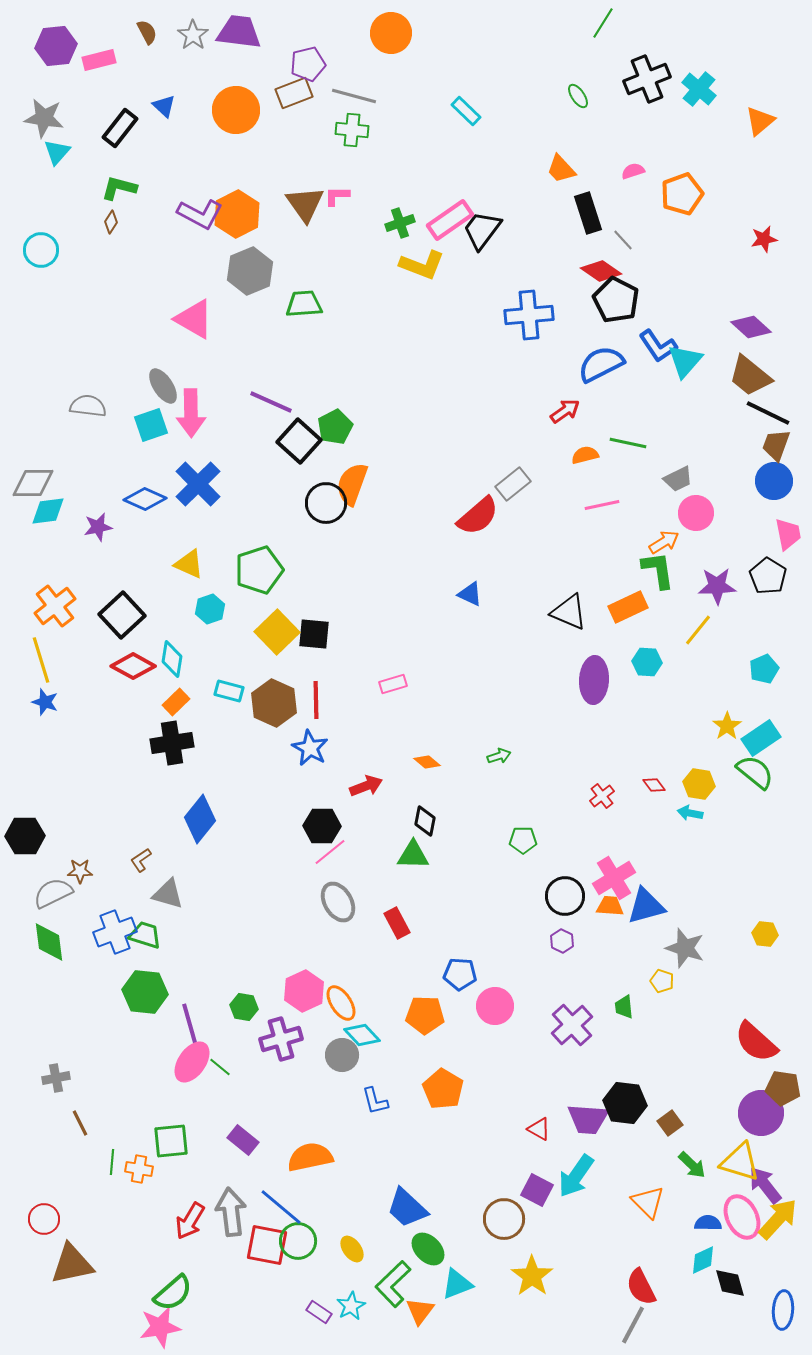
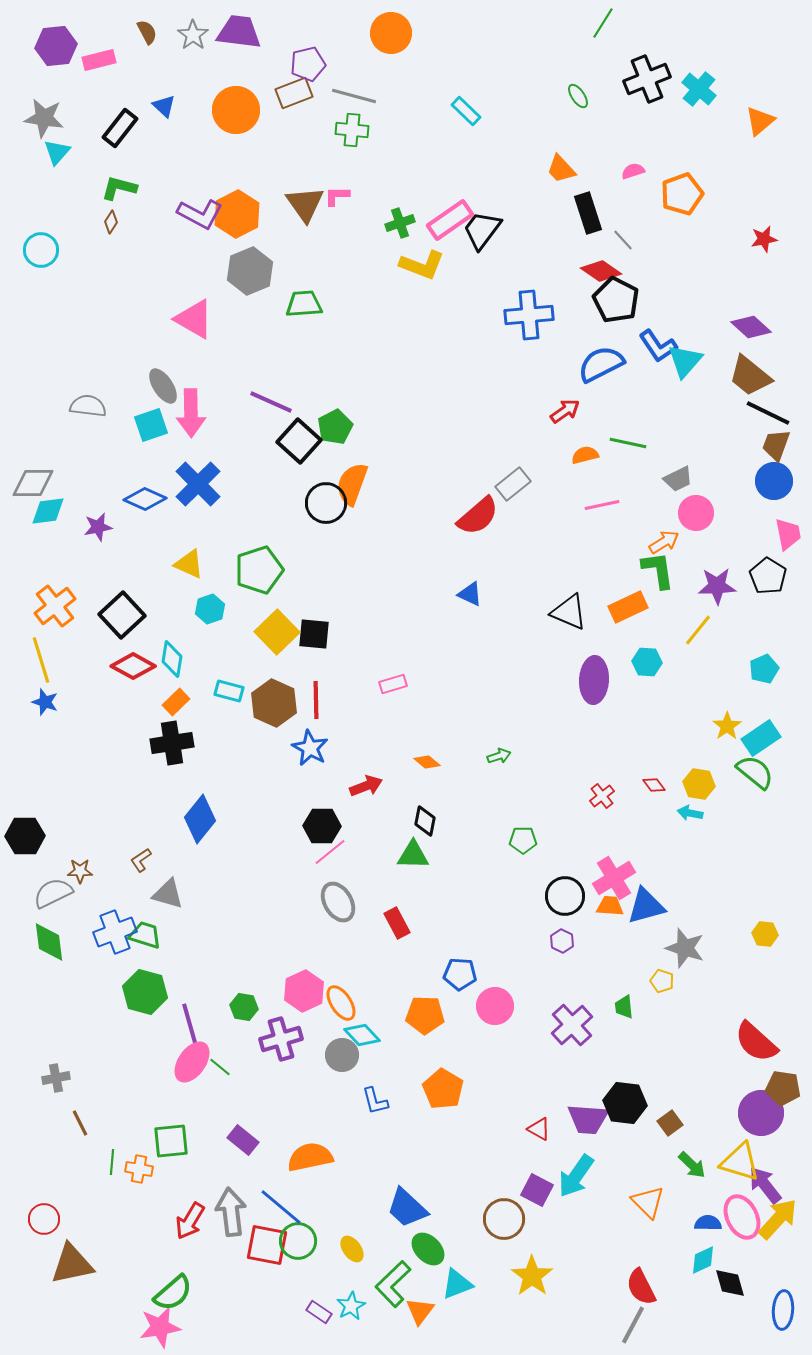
green hexagon at (145, 992): rotated 9 degrees clockwise
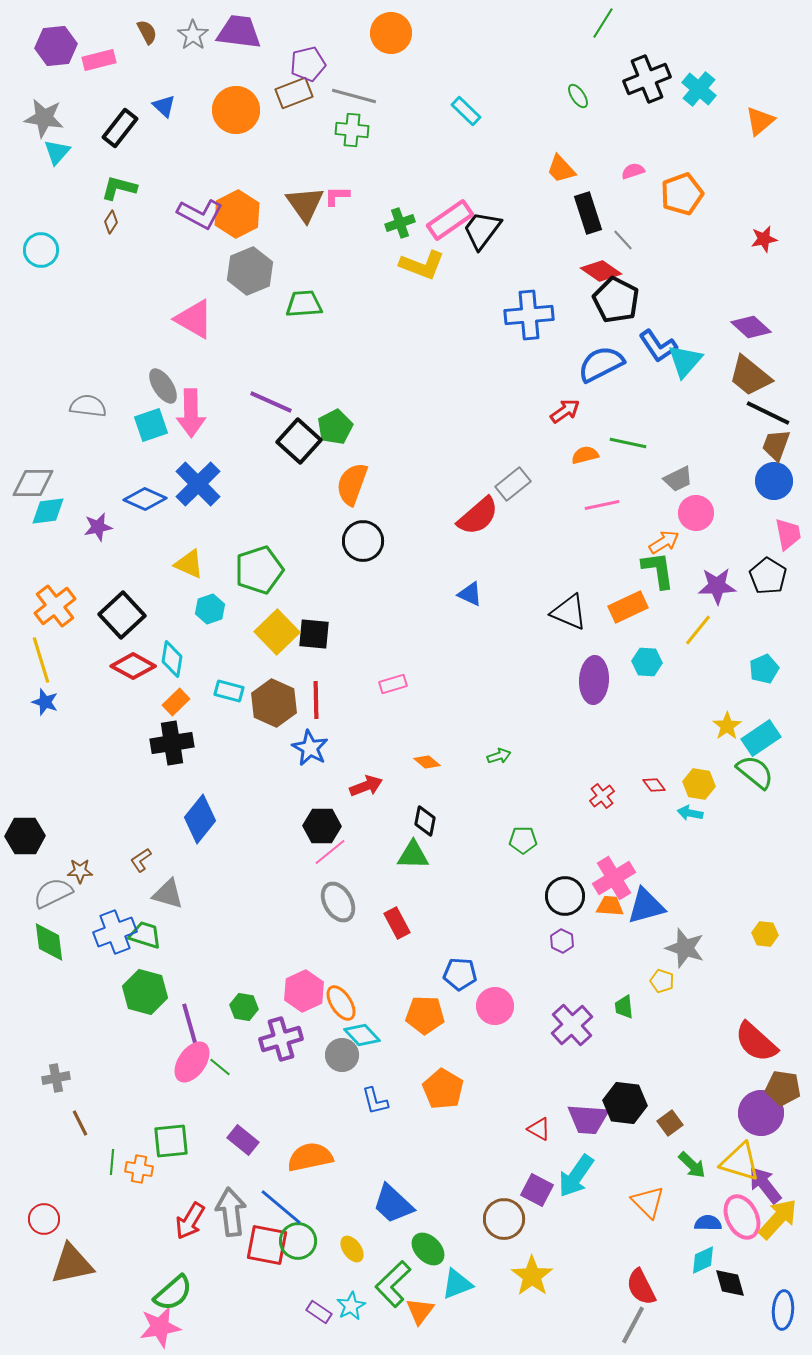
black circle at (326, 503): moved 37 px right, 38 px down
blue trapezoid at (407, 1208): moved 14 px left, 4 px up
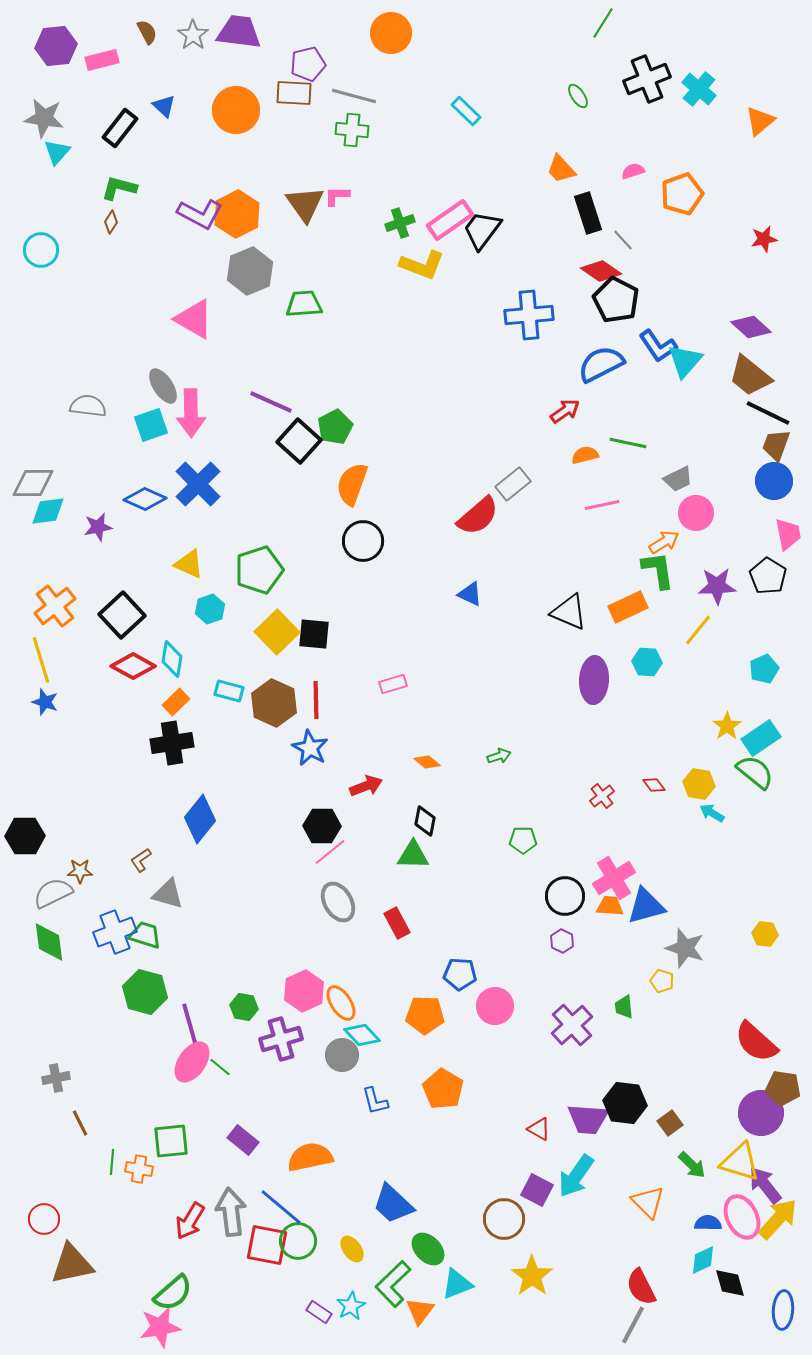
pink rectangle at (99, 60): moved 3 px right
brown rectangle at (294, 93): rotated 24 degrees clockwise
cyan arrow at (690, 813): moved 22 px right; rotated 20 degrees clockwise
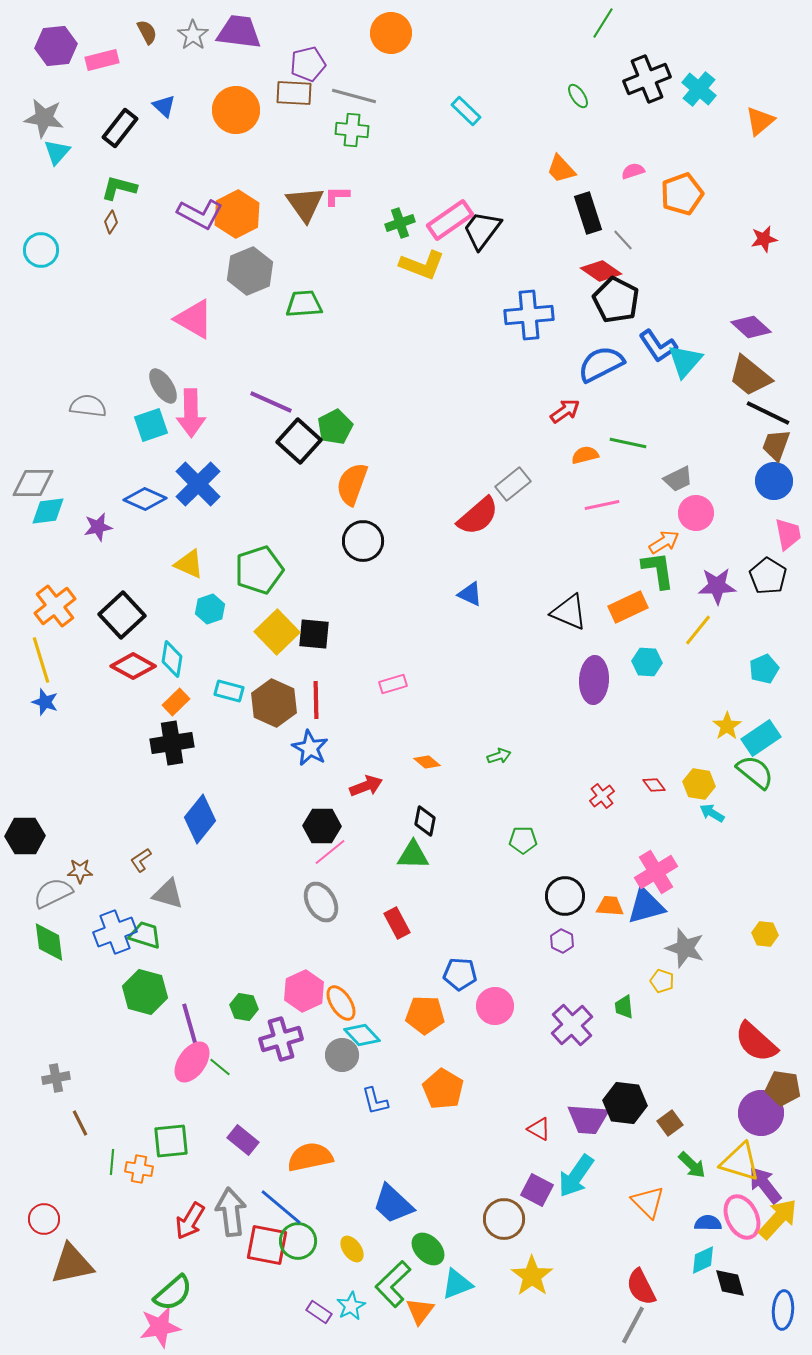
pink cross at (614, 878): moved 42 px right, 6 px up
gray ellipse at (338, 902): moved 17 px left
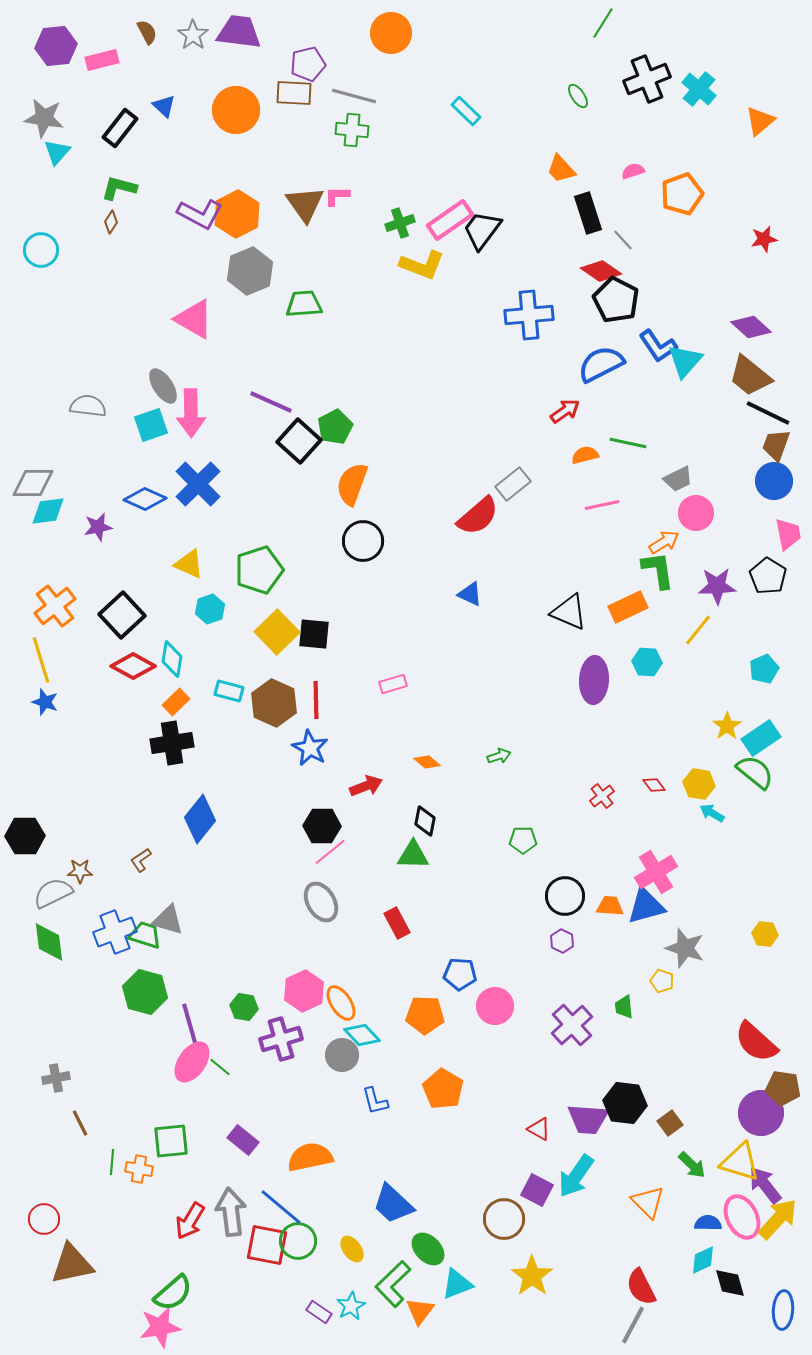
gray triangle at (168, 894): moved 26 px down
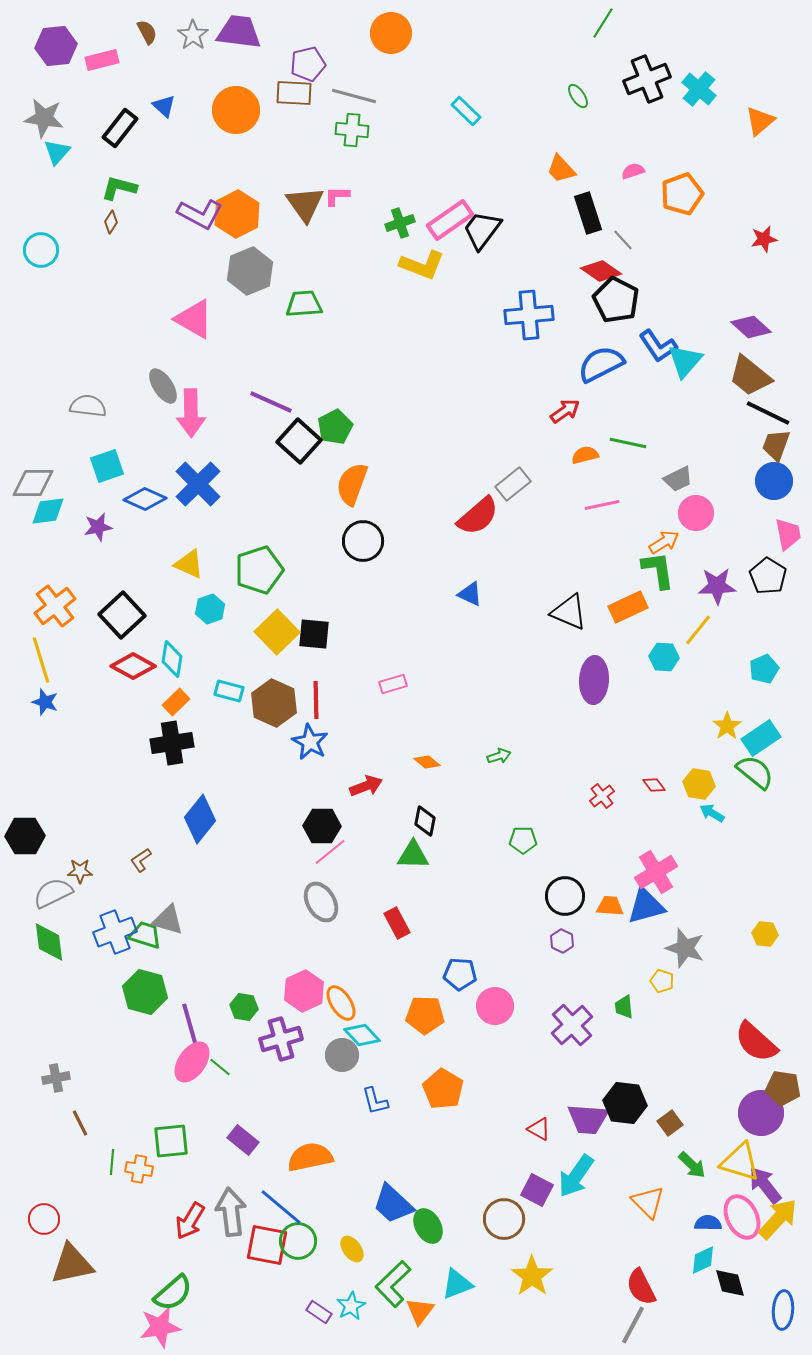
cyan square at (151, 425): moved 44 px left, 41 px down
cyan hexagon at (647, 662): moved 17 px right, 5 px up
blue star at (310, 748): moved 6 px up
green ellipse at (428, 1249): moved 23 px up; rotated 16 degrees clockwise
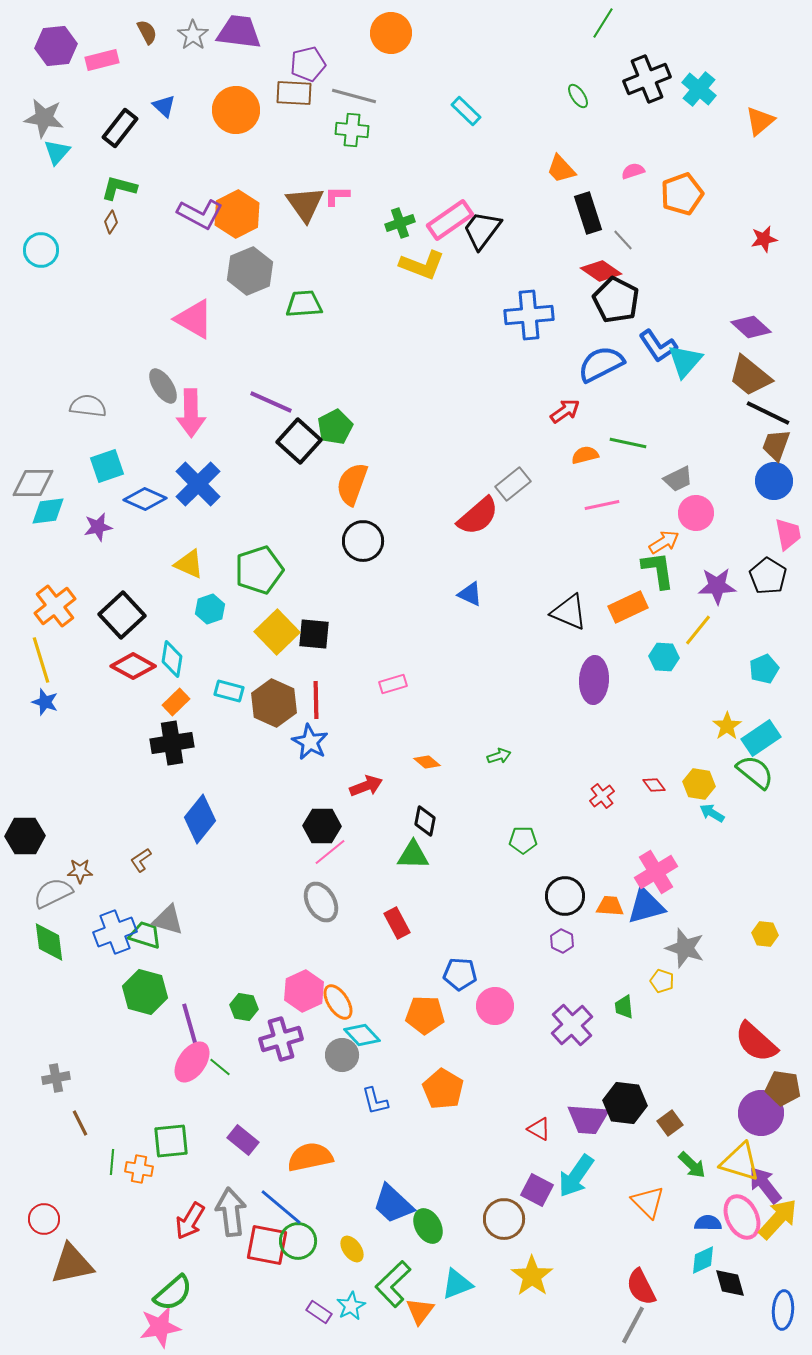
orange ellipse at (341, 1003): moved 3 px left, 1 px up
